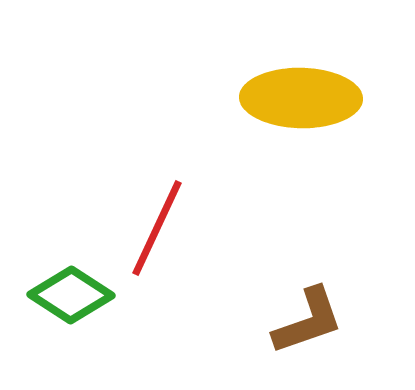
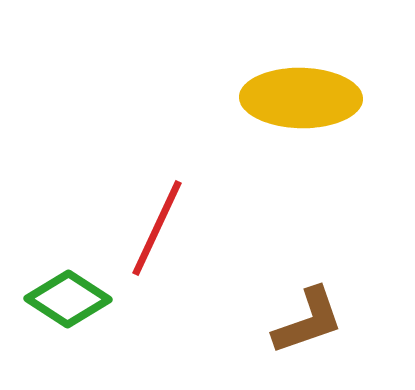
green diamond: moved 3 px left, 4 px down
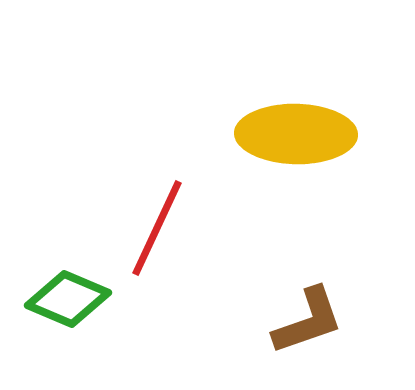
yellow ellipse: moved 5 px left, 36 px down
green diamond: rotated 10 degrees counterclockwise
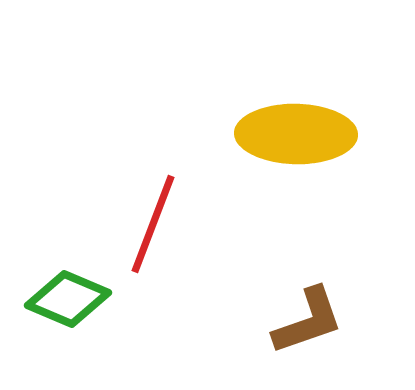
red line: moved 4 px left, 4 px up; rotated 4 degrees counterclockwise
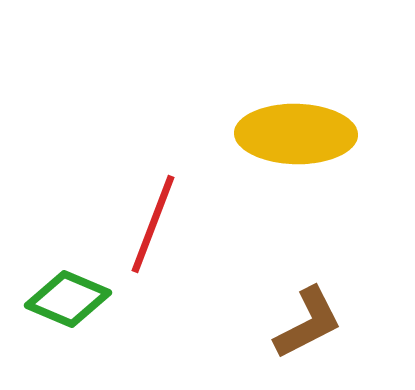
brown L-shape: moved 2 px down; rotated 8 degrees counterclockwise
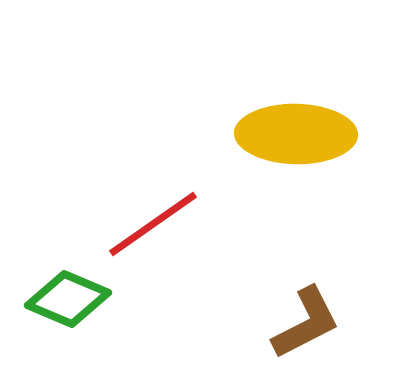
red line: rotated 34 degrees clockwise
brown L-shape: moved 2 px left
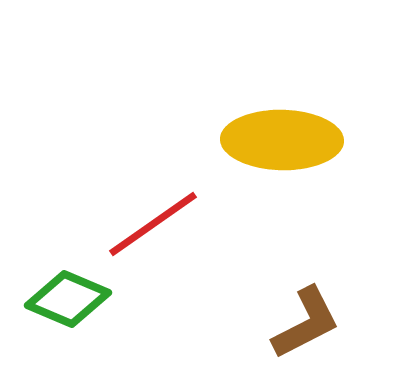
yellow ellipse: moved 14 px left, 6 px down
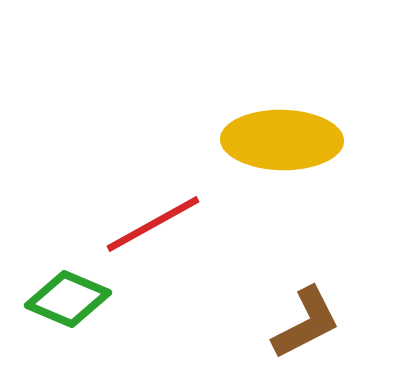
red line: rotated 6 degrees clockwise
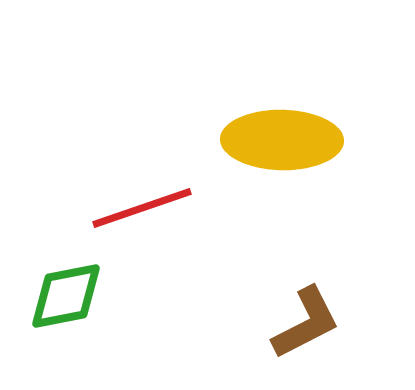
red line: moved 11 px left, 16 px up; rotated 10 degrees clockwise
green diamond: moved 2 px left, 3 px up; rotated 34 degrees counterclockwise
